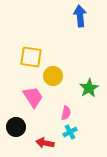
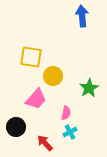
blue arrow: moved 2 px right
pink trapezoid: moved 3 px right, 2 px down; rotated 75 degrees clockwise
red arrow: rotated 36 degrees clockwise
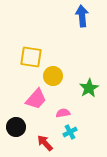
pink semicircle: moved 3 px left; rotated 112 degrees counterclockwise
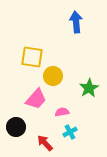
blue arrow: moved 6 px left, 6 px down
yellow square: moved 1 px right
pink semicircle: moved 1 px left, 1 px up
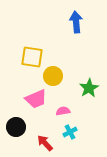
pink trapezoid: rotated 25 degrees clockwise
pink semicircle: moved 1 px right, 1 px up
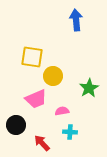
blue arrow: moved 2 px up
pink semicircle: moved 1 px left
black circle: moved 2 px up
cyan cross: rotated 32 degrees clockwise
red arrow: moved 3 px left
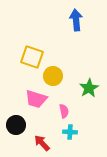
yellow square: rotated 10 degrees clockwise
pink trapezoid: rotated 40 degrees clockwise
pink semicircle: moved 2 px right; rotated 88 degrees clockwise
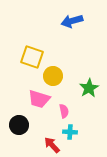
blue arrow: moved 4 px left, 1 px down; rotated 100 degrees counterclockwise
pink trapezoid: moved 3 px right
black circle: moved 3 px right
red arrow: moved 10 px right, 2 px down
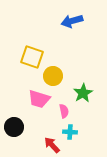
green star: moved 6 px left, 5 px down
black circle: moved 5 px left, 2 px down
